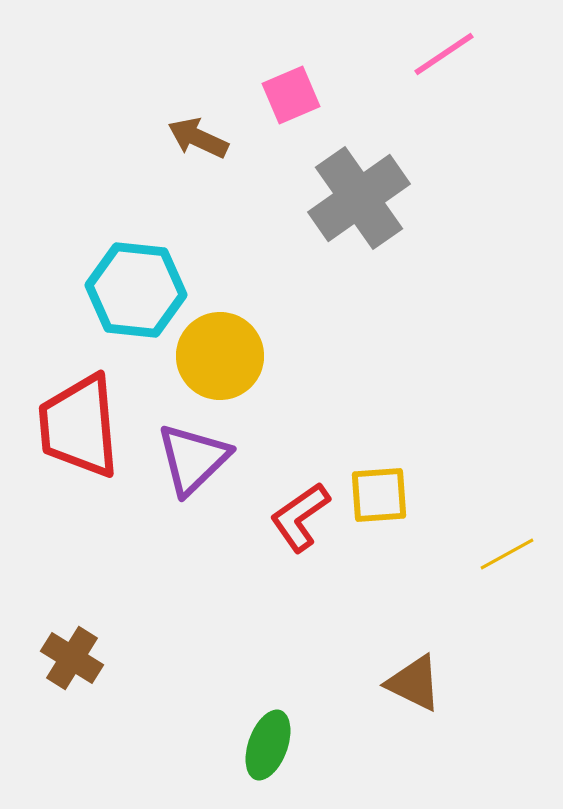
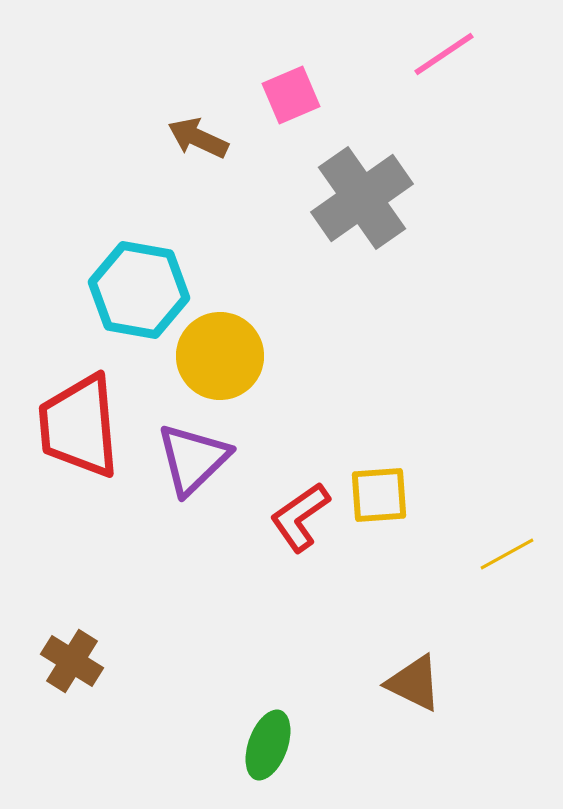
gray cross: moved 3 px right
cyan hexagon: moved 3 px right; rotated 4 degrees clockwise
brown cross: moved 3 px down
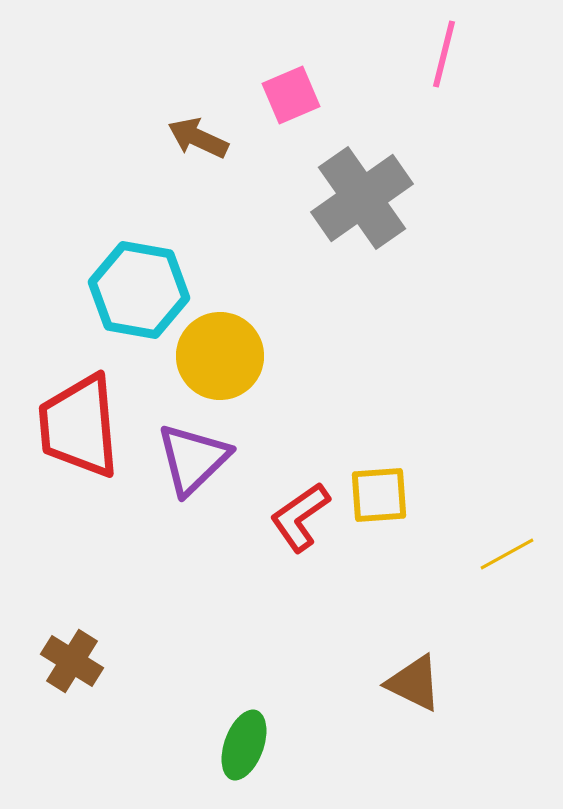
pink line: rotated 42 degrees counterclockwise
green ellipse: moved 24 px left
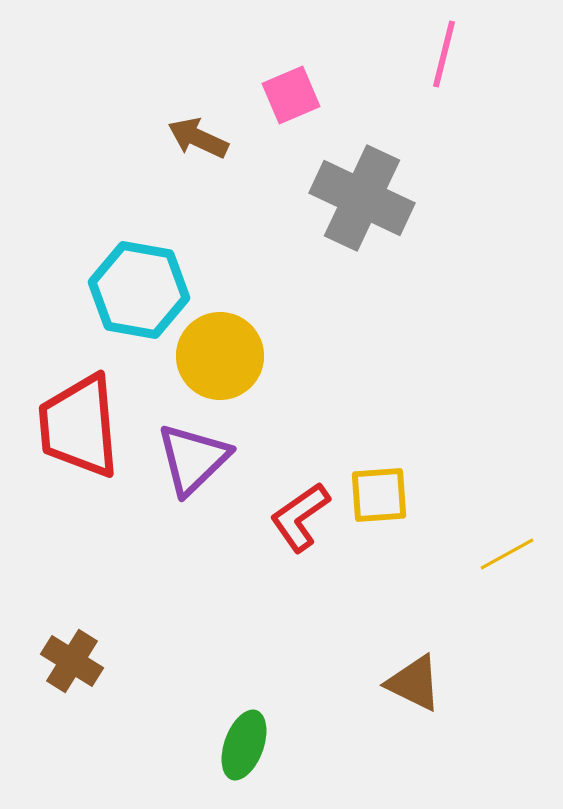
gray cross: rotated 30 degrees counterclockwise
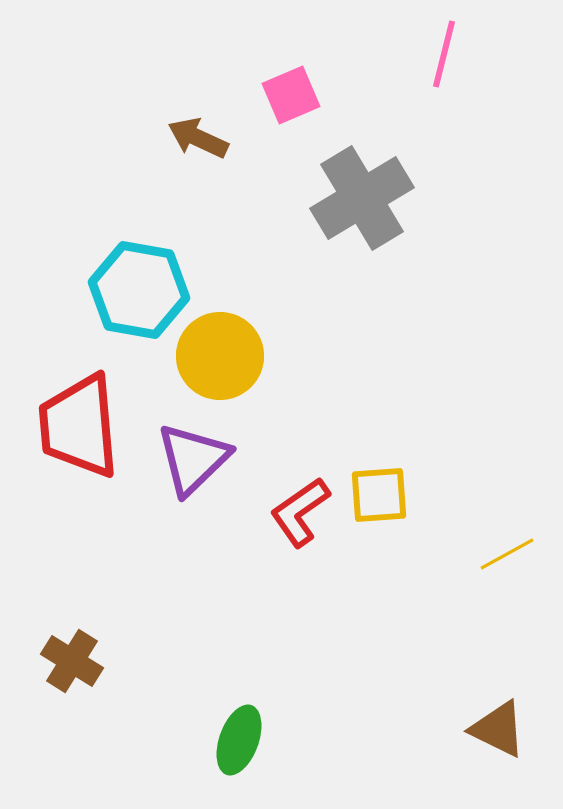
gray cross: rotated 34 degrees clockwise
red L-shape: moved 5 px up
brown triangle: moved 84 px right, 46 px down
green ellipse: moved 5 px left, 5 px up
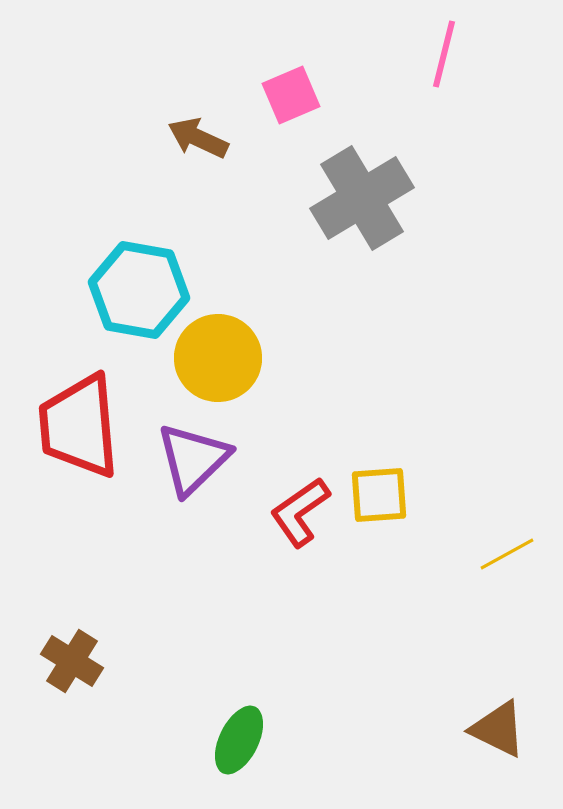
yellow circle: moved 2 px left, 2 px down
green ellipse: rotated 6 degrees clockwise
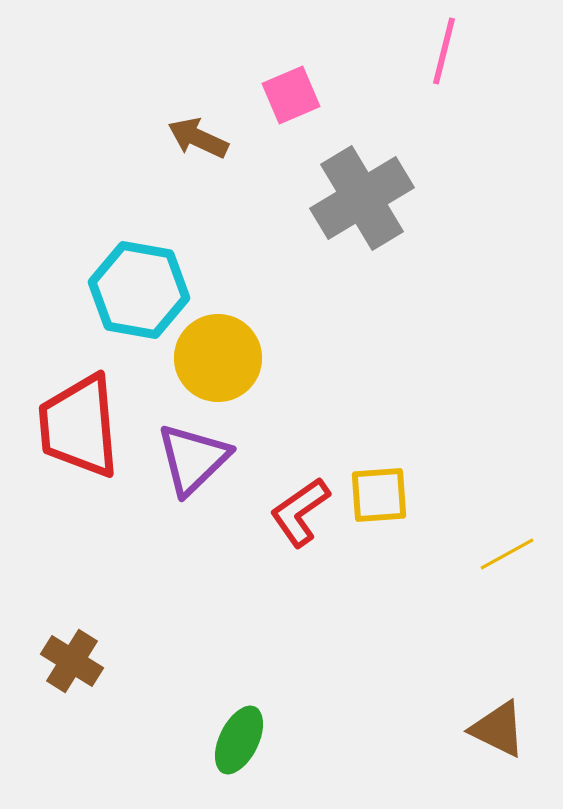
pink line: moved 3 px up
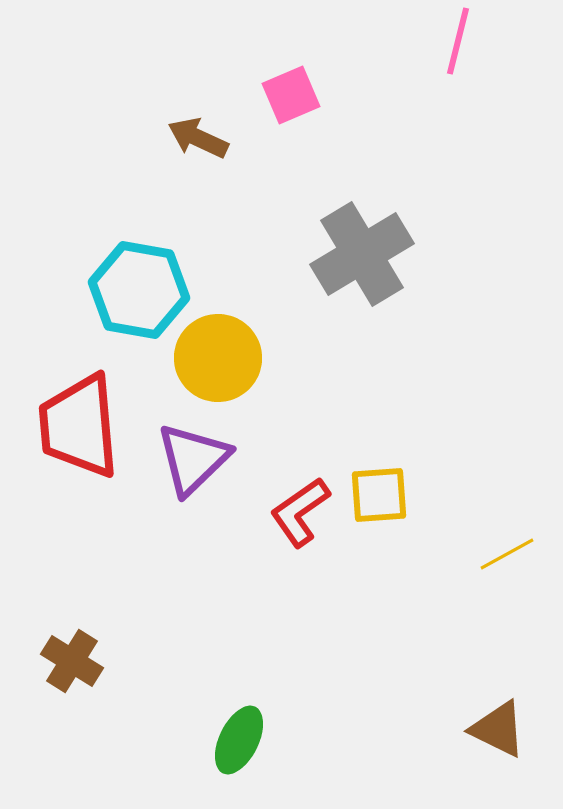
pink line: moved 14 px right, 10 px up
gray cross: moved 56 px down
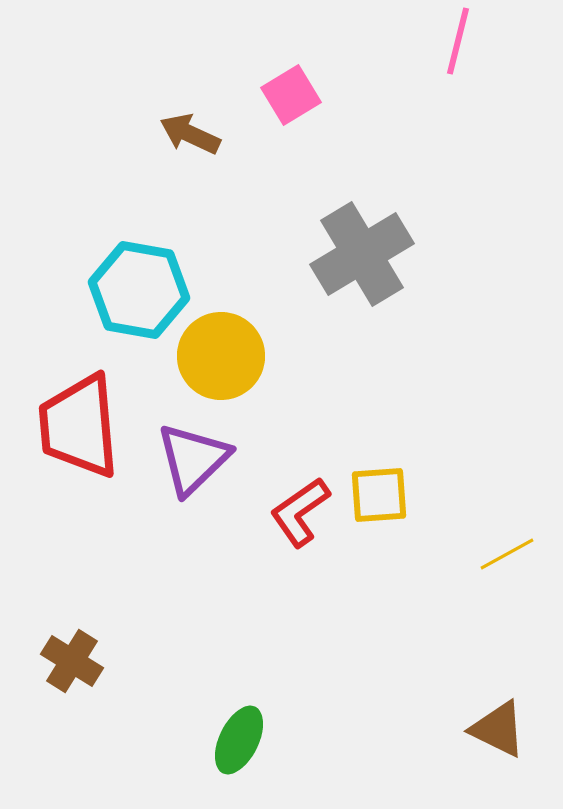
pink square: rotated 8 degrees counterclockwise
brown arrow: moved 8 px left, 4 px up
yellow circle: moved 3 px right, 2 px up
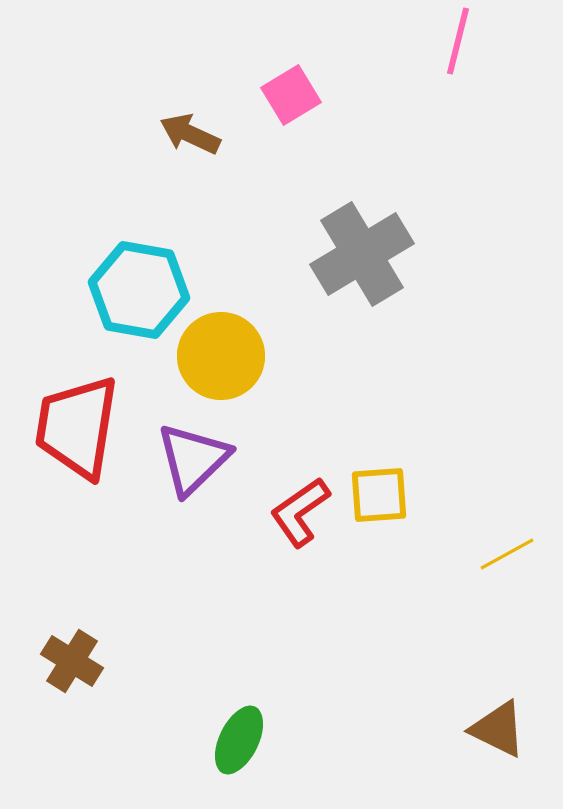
red trapezoid: moved 2 px left, 1 px down; rotated 14 degrees clockwise
